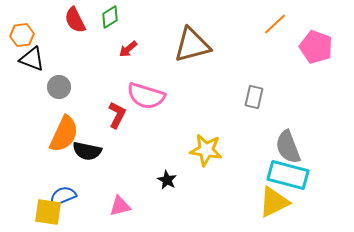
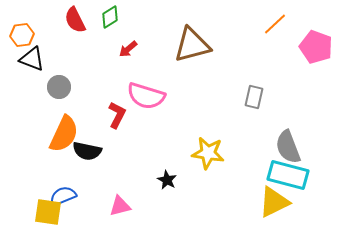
yellow star: moved 2 px right, 3 px down
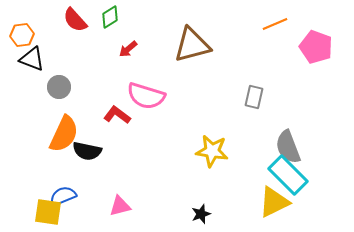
red semicircle: rotated 16 degrees counterclockwise
orange line: rotated 20 degrees clockwise
red L-shape: rotated 80 degrees counterclockwise
yellow star: moved 4 px right, 2 px up
cyan rectangle: rotated 30 degrees clockwise
black star: moved 34 px right, 34 px down; rotated 24 degrees clockwise
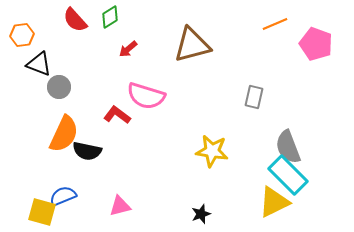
pink pentagon: moved 3 px up
black triangle: moved 7 px right, 5 px down
yellow square: moved 6 px left; rotated 8 degrees clockwise
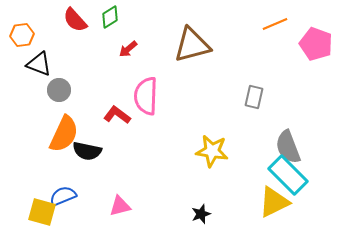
gray circle: moved 3 px down
pink semicircle: rotated 75 degrees clockwise
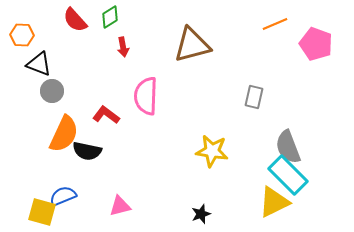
orange hexagon: rotated 10 degrees clockwise
red arrow: moved 5 px left, 2 px up; rotated 60 degrees counterclockwise
gray circle: moved 7 px left, 1 px down
red L-shape: moved 11 px left
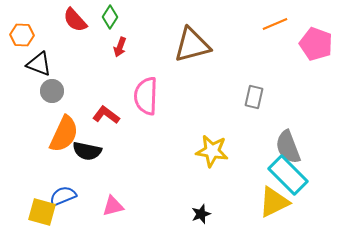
green diamond: rotated 25 degrees counterclockwise
red arrow: moved 3 px left; rotated 30 degrees clockwise
pink triangle: moved 7 px left
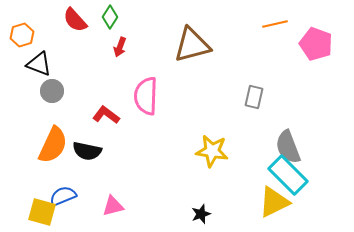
orange line: rotated 10 degrees clockwise
orange hexagon: rotated 20 degrees counterclockwise
orange semicircle: moved 11 px left, 11 px down
